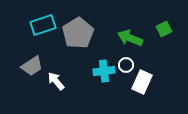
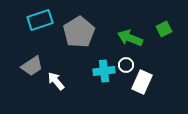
cyan rectangle: moved 3 px left, 5 px up
gray pentagon: moved 1 px right, 1 px up
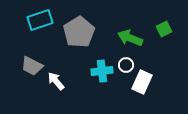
gray trapezoid: rotated 60 degrees clockwise
cyan cross: moved 2 px left
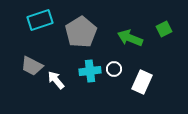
gray pentagon: moved 2 px right
white circle: moved 12 px left, 4 px down
cyan cross: moved 12 px left
white arrow: moved 1 px up
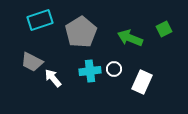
gray trapezoid: moved 4 px up
white arrow: moved 3 px left, 2 px up
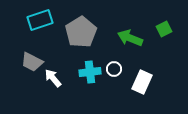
cyan cross: moved 1 px down
